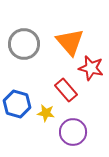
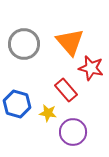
yellow star: moved 2 px right
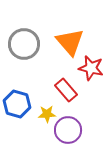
yellow star: moved 1 px left, 1 px down; rotated 12 degrees counterclockwise
purple circle: moved 5 px left, 2 px up
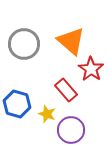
orange triangle: moved 1 px right, 1 px up; rotated 8 degrees counterclockwise
red star: moved 1 px down; rotated 20 degrees clockwise
yellow star: rotated 24 degrees clockwise
purple circle: moved 3 px right
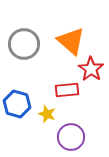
red rectangle: moved 1 px right; rotated 55 degrees counterclockwise
purple circle: moved 7 px down
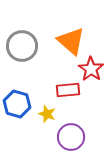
gray circle: moved 2 px left, 2 px down
red rectangle: moved 1 px right
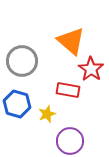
gray circle: moved 15 px down
red rectangle: rotated 15 degrees clockwise
yellow star: rotated 30 degrees clockwise
purple circle: moved 1 px left, 4 px down
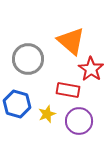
gray circle: moved 6 px right, 2 px up
purple circle: moved 9 px right, 20 px up
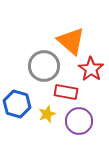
gray circle: moved 16 px right, 7 px down
red rectangle: moved 2 px left, 2 px down
